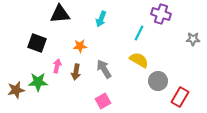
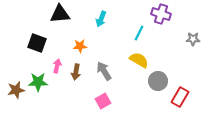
gray arrow: moved 2 px down
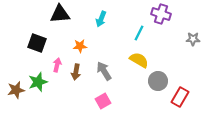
pink arrow: moved 1 px up
green star: rotated 18 degrees counterclockwise
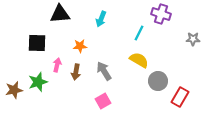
black square: rotated 18 degrees counterclockwise
brown star: moved 2 px left
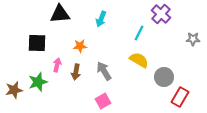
purple cross: rotated 24 degrees clockwise
gray circle: moved 6 px right, 4 px up
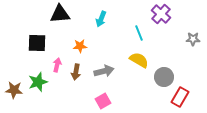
cyan line: rotated 49 degrees counterclockwise
gray arrow: rotated 108 degrees clockwise
brown star: rotated 18 degrees clockwise
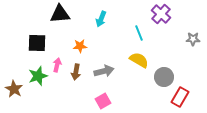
green star: moved 6 px up
brown star: moved 1 px up; rotated 24 degrees clockwise
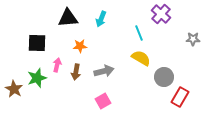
black triangle: moved 8 px right, 4 px down
yellow semicircle: moved 2 px right, 2 px up
green star: moved 1 px left, 2 px down
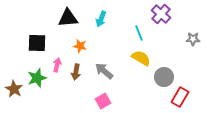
orange star: rotated 16 degrees clockwise
gray arrow: rotated 126 degrees counterclockwise
